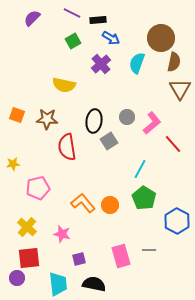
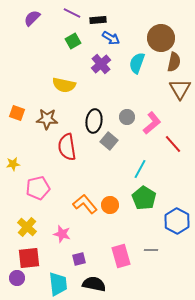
orange square: moved 2 px up
gray square: rotated 18 degrees counterclockwise
orange L-shape: moved 2 px right, 1 px down
gray line: moved 2 px right
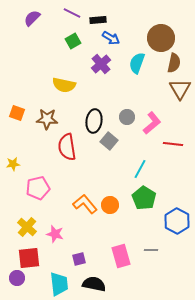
brown semicircle: moved 1 px down
red line: rotated 42 degrees counterclockwise
pink star: moved 7 px left
cyan trapezoid: moved 1 px right
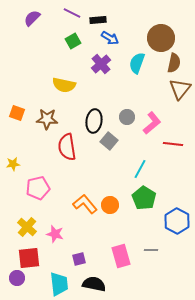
blue arrow: moved 1 px left
brown triangle: rotated 10 degrees clockwise
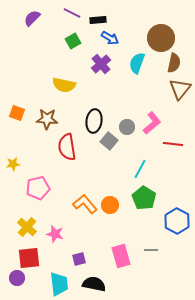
gray circle: moved 10 px down
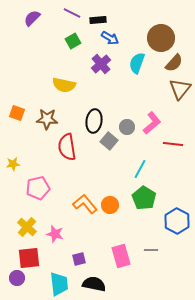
brown semicircle: rotated 30 degrees clockwise
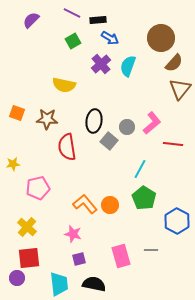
purple semicircle: moved 1 px left, 2 px down
cyan semicircle: moved 9 px left, 3 px down
pink star: moved 18 px right
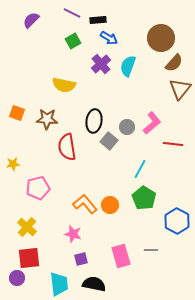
blue arrow: moved 1 px left
purple square: moved 2 px right
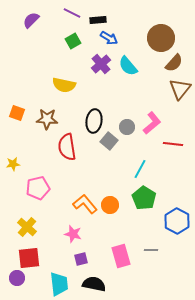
cyan semicircle: rotated 60 degrees counterclockwise
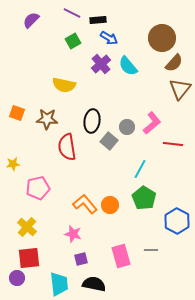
brown circle: moved 1 px right
black ellipse: moved 2 px left
